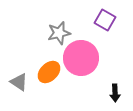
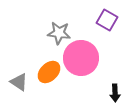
purple square: moved 2 px right
gray star: rotated 20 degrees clockwise
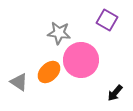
pink circle: moved 2 px down
black arrow: rotated 42 degrees clockwise
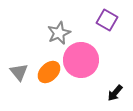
gray star: rotated 30 degrees counterclockwise
gray triangle: moved 10 px up; rotated 18 degrees clockwise
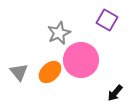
orange ellipse: moved 1 px right
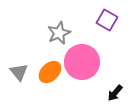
pink circle: moved 1 px right, 2 px down
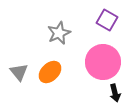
pink circle: moved 21 px right
black arrow: rotated 54 degrees counterclockwise
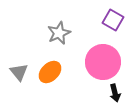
purple square: moved 6 px right
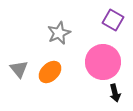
gray triangle: moved 3 px up
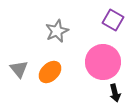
gray star: moved 2 px left, 2 px up
